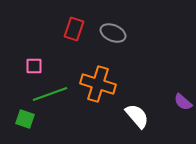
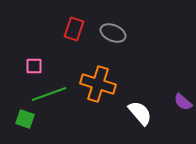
green line: moved 1 px left
white semicircle: moved 3 px right, 3 px up
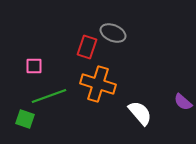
red rectangle: moved 13 px right, 18 px down
green line: moved 2 px down
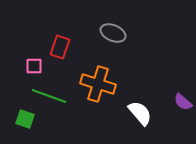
red rectangle: moved 27 px left
green line: rotated 40 degrees clockwise
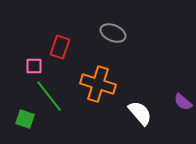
green line: rotated 32 degrees clockwise
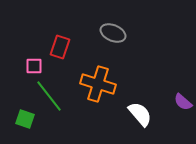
white semicircle: moved 1 px down
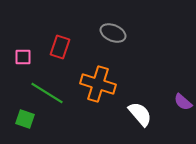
pink square: moved 11 px left, 9 px up
green line: moved 2 px left, 3 px up; rotated 20 degrees counterclockwise
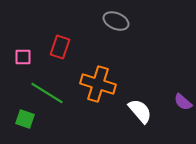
gray ellipse: moved 3 px right, 12 px up
white semicircle: moved 3 px up
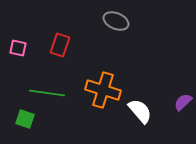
red rectangle: moved 2 px up
pink square: moved 5 px left, 9 px up; rotated 12 degrees clockwise
orange cross: moved 5 px right, 6 px down
green line: rotated 24 degrees counterclockwise
purple semicircle: rotated 96 degrees clockwise
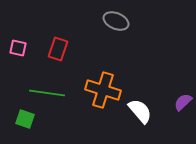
red rectangle: moved 2 px left, 4 px down
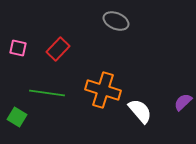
red rectangle: rotated 25 degrees clockwise
green square: moved 8 px left, 2 px up; rotated 12 degrees clockwise
